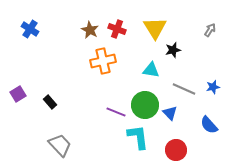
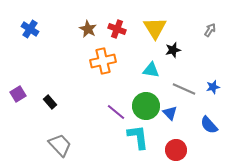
brown star: moved 2 px left, 1 px up
green circle: moved 1 px right, 1 px down
purple line: rotated 18 degrees clockwise
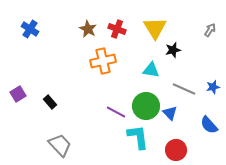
purple line: rotated 12 degrees counterclockwise
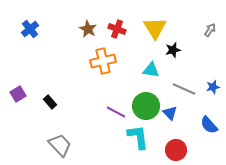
blue cross: rotated 18 degrees clockwise
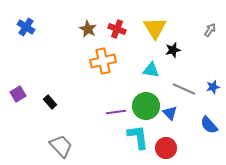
blue cross: moved 4 px left, 2 px up; rotated 18 degrees counterclockwise
purple line: rotated 36 degrees counterclockwise
gray trapezoid: moved 1 px right, 1 px down
red circle: moved 10 px left, 2 px up
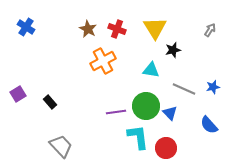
orange cross: rotated 15 degrees counterclockwise
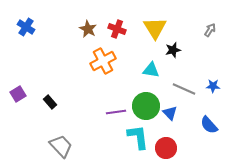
blue star: moved 1 px up; rotated 16 degrees clockwise
